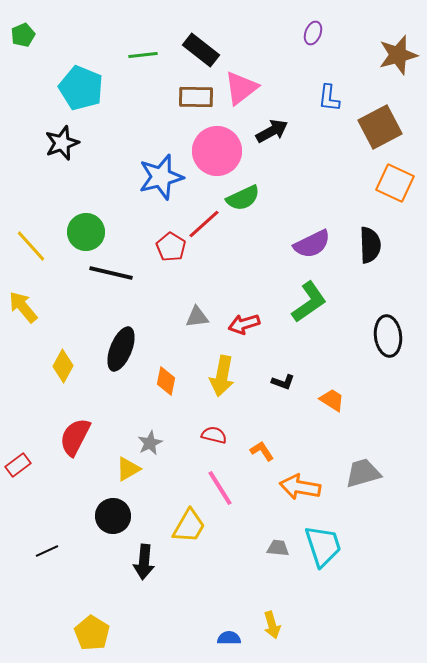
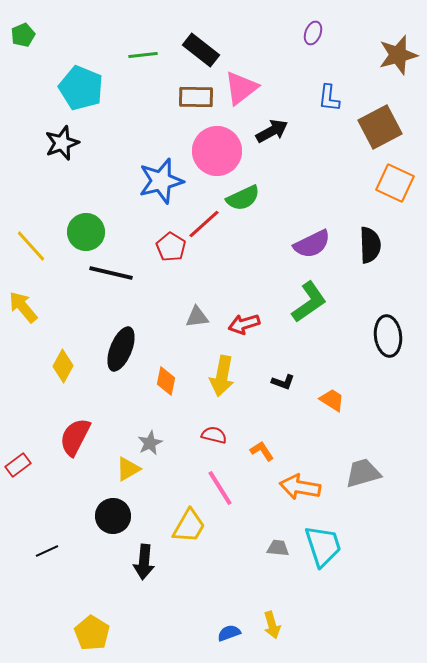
blue star at (161, 177): moved 4 px down
blue semicircle at (229, 638): moved 5 px up; rotated 20 degrees counterclockwise
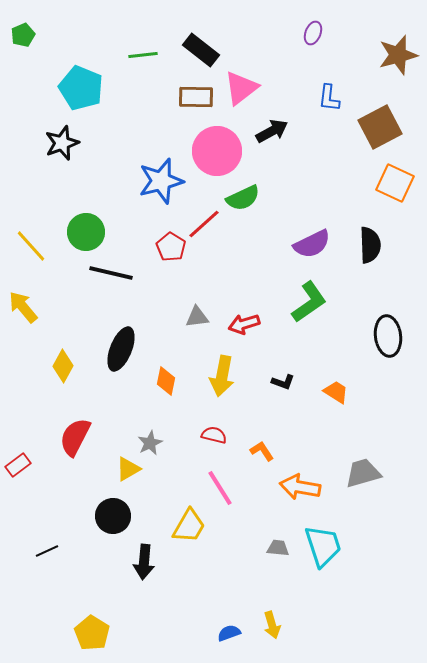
orange trapezoid at (332, 400): moved 4 px right, 8 px up
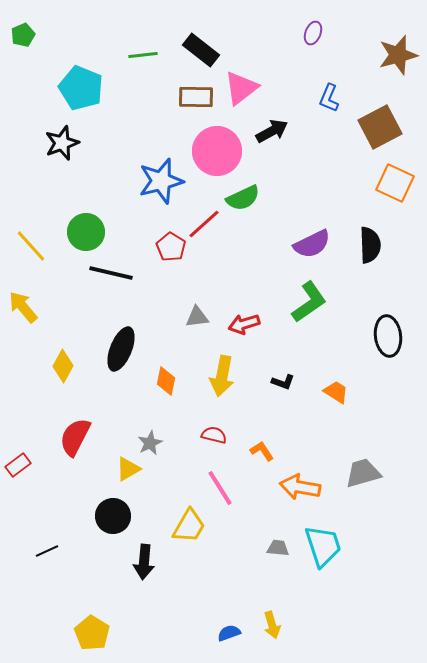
blue L-shape at (329, 98): rotated 16 degrees clockwise
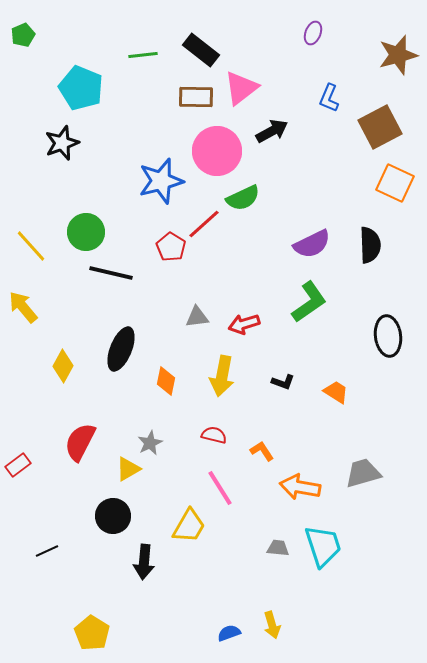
red semicircle at (75, 437): moved 5 px right, 5 px down
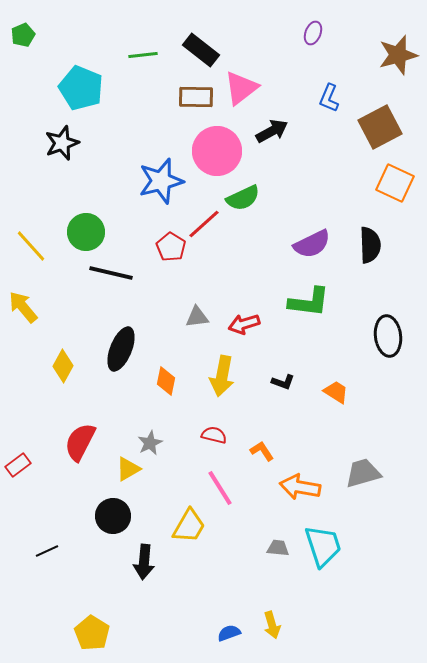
green L-shape at (309, 302): rotated 42 degrees clockwise
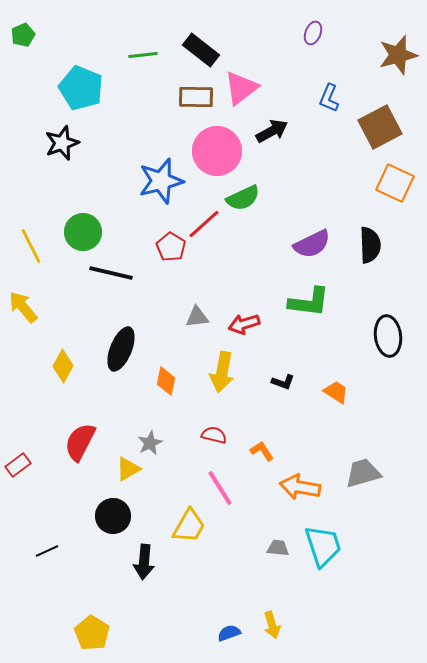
green circle at (86, 232): moved 3 px left
yellow line at (31, 246): rotated 15 degrees clockwise
yellow arrow at (222, 376): moved 4 px up
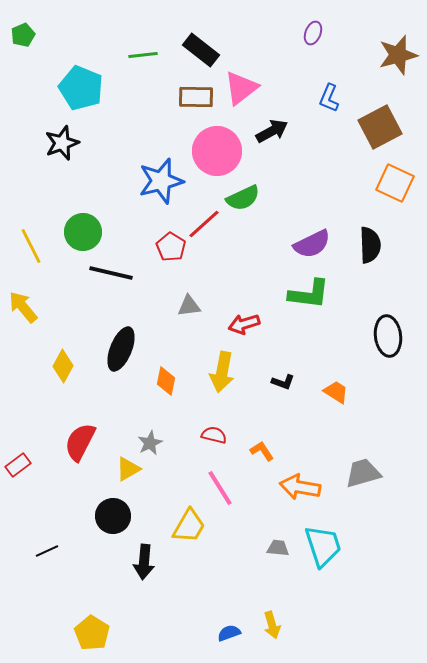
green L-shape at (309, 302): moved 8 px up
gray triangle at (197, 317): moved 8 px left, 11 px up
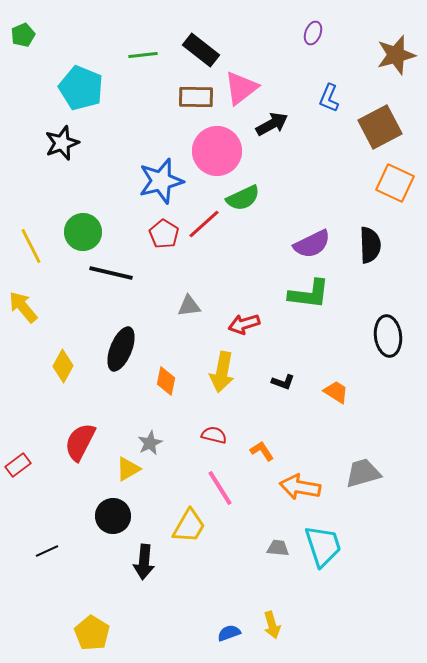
brown star at (398, 55): moved 2 px left
black arrow at (272, 131): moved 7 px up
red pentagon at (171, 247): moved 7 px left, 13 px up
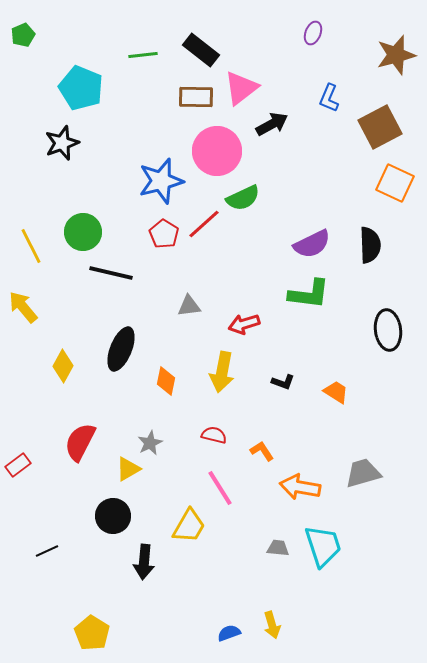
black ellipse at (388, 336): moved 6 px up
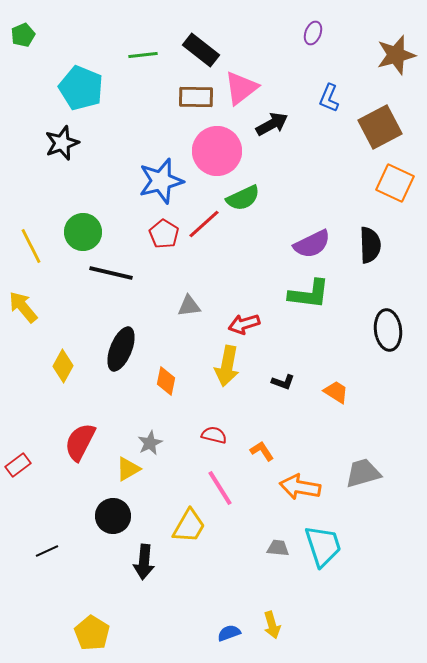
yellow arrow at (222, 372): moved 5 px right, 6 px up
